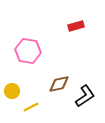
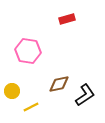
red rectangle: moved 9 px left, 7 px up
black L-shape: moved 1 px up
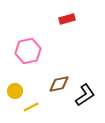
pink hexagon: rotated 20 degrees counterclockwise
yellow circle: moved 3 px right
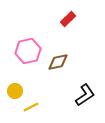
red rectangle: moved 1 px right; rotated 28 degrees counterclockwise
brown diamond: moved 1 px left, 22 px up
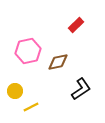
red rectangle: moved 8 px right, 6 px down
black L-shape: moved 4 px left, 6 px up
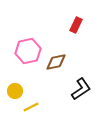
red rectangle: rotated 21 degrees counterclockwise
brown diamond: moved 2 px left
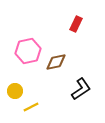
red rectangle: moved 1 px up
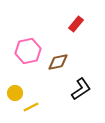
red rectangle: rotated 14 degrees clockwise
brown diamond: moved 2 px right
yellow circle: moved 2 px down
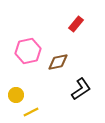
yellow circle: moved 1 px right, 2 px down
yellow line: moved 5 px down
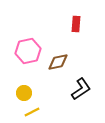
red rectangle: rotated 35 degrees counterclockwise
yellow circle: moved 8 px right, 2 px up
yellow line: moved 1 px right
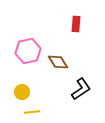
brown diamond: rotated 70 degrees clockwise
yellow circle: moved 2 px left, 1 px up
yellow line: rotated 21 degrees clockwise
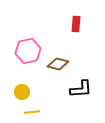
brown diamond: moved 2 px down; rotated 45 degrees counterclockwise
black L-shape: rotated 30 degrees clockwise
